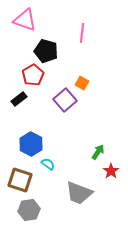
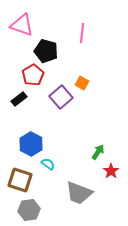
pink triangle: moved 3 px left, 5 px down
purple square: moved 4 px left, 3 px up
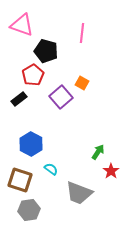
cyan semicircle: moved 3 px right, 5 px down
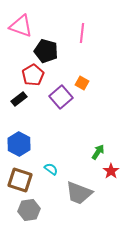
pink triangle: moved 1 px left, 1 px down
blue hexagon: moved 12 px left
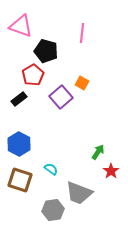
gray hexagon: moved 24 px right
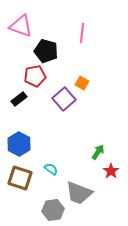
red pentagon: moved 2 px right, 1 px down; rotated 20 degrees clockwise
purple square: moved 3 px right, 2 px down
brown square: moved 2 px up
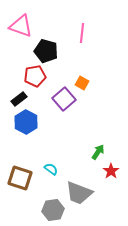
blue hexagon: moved 7 px right, 22 px up
